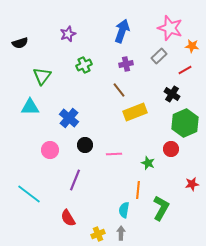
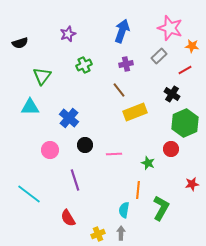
purple line: rotated 40 degrees counterclockwise
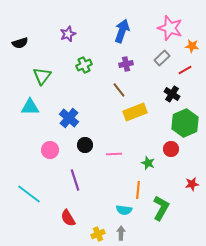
gray rectangle: moved 3 px right, 2 px down
cyan semicircle: rotated 91 degrees counterclockwise
